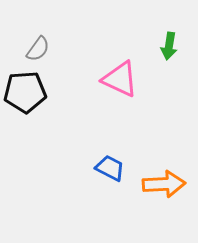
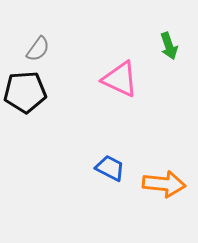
green arrow: rotated 28 degrees counterclockwise
orange arrow: rotated 9 degrees clockwise
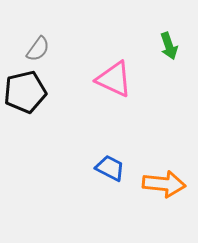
pink triangle: moved 6 px left
black pentagon: rotated 9 degrees counterclockwise
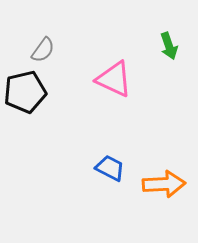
gray semicircle: moved 5 px right, 1 px down
orange arrow: rotated 9 degrees counterclockwise
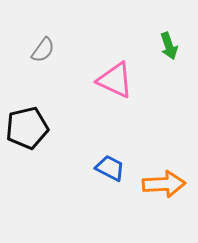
pink triangle: moved 1 px right, 1 px down
black pentagon: moved 2 px right, 36 px down
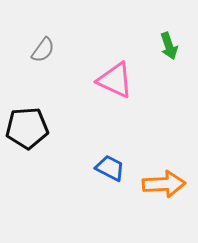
black pentagon: rotated 9 degrees clockwise
